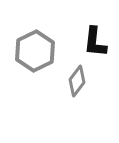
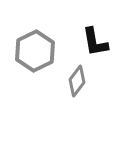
black L-shape: rotated 16 degrees counterclockwise
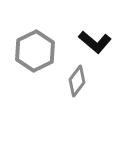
black L-shape: rotated 40 degrees counterclockwise
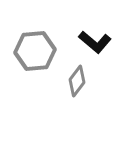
gray hexagon: rotated 21 degrees clockwise
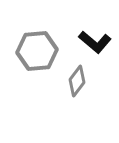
gray hexagon: moved 2 px right
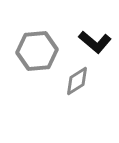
gray diamond: rotated 20 degrees clockwise
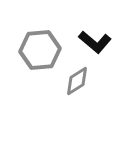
gray hexagon: moved 3 px right, 1 px up
